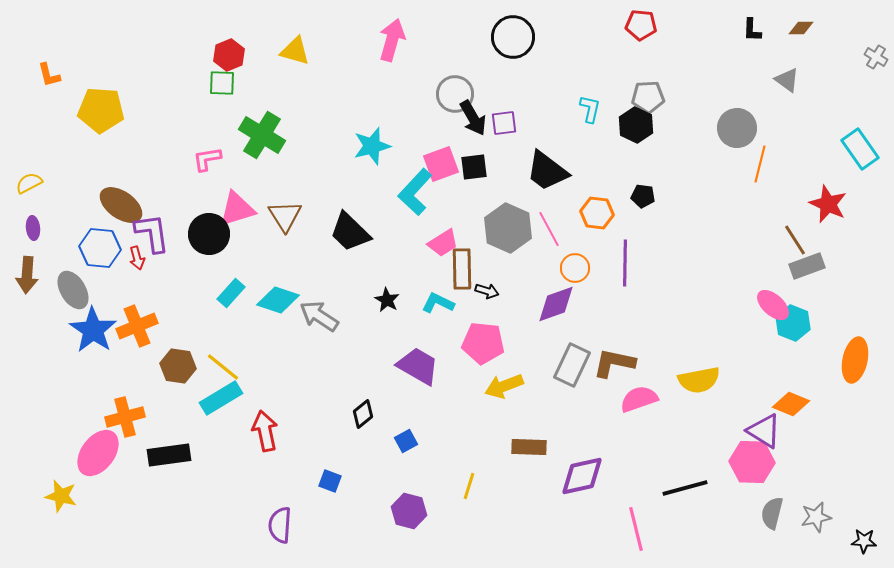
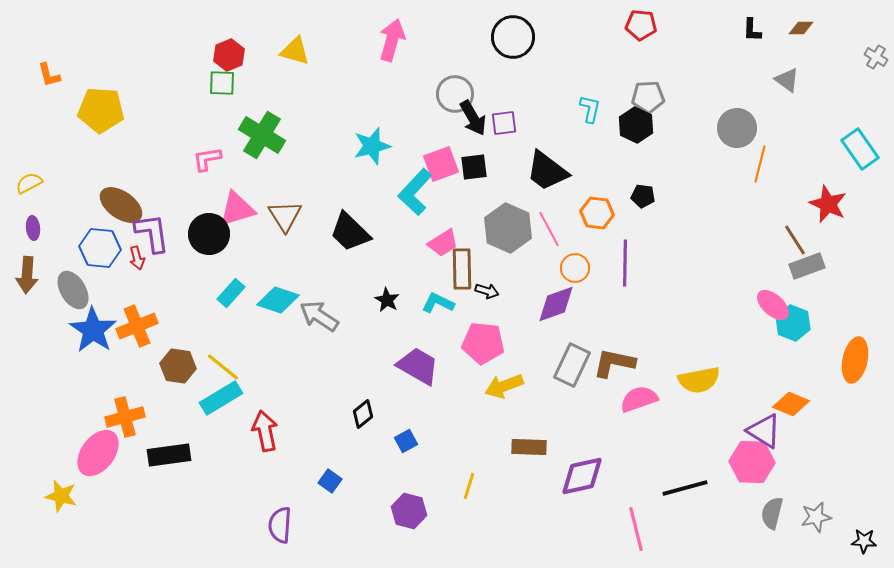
blue square at (330, 481): rotated 15 degrees clockwise
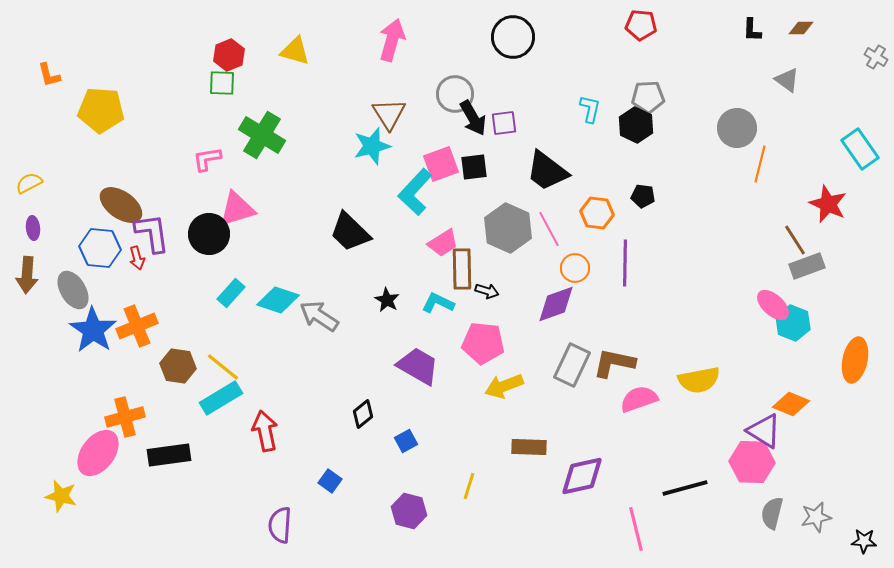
brown triangle at (285, 216): moved 104 px right, 102 px up
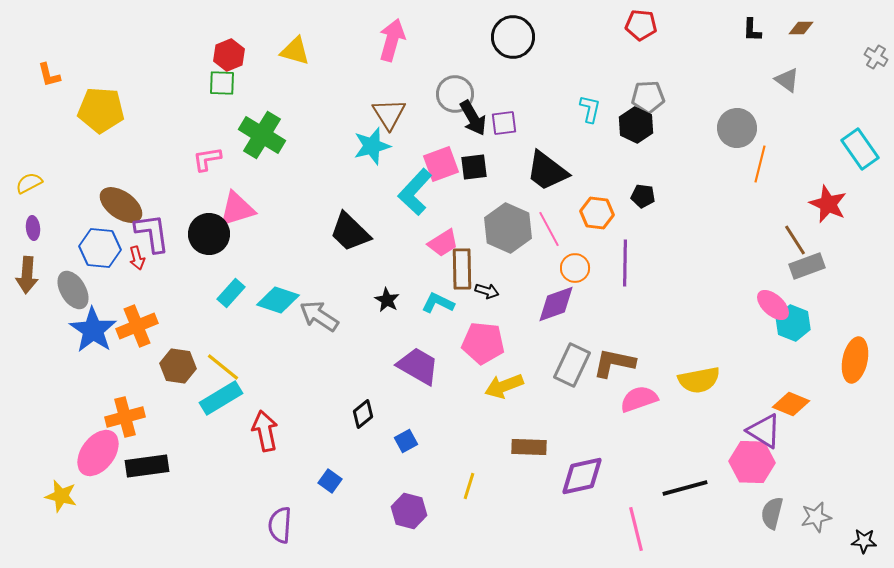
black rectangle at (169, 455): moved 22 px left, 11 px down
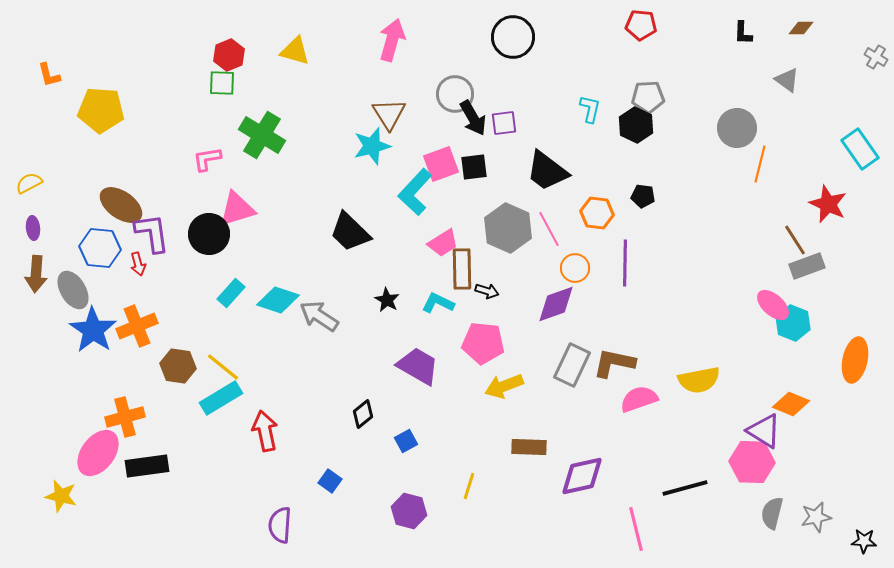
black L-shape at (752, 30): moved 9 px left, 3 px down
red arrow at (137, 258): moved 1 px right, 6 px down
brown arrow at (27, 275): moved 9 px right, 1 px up
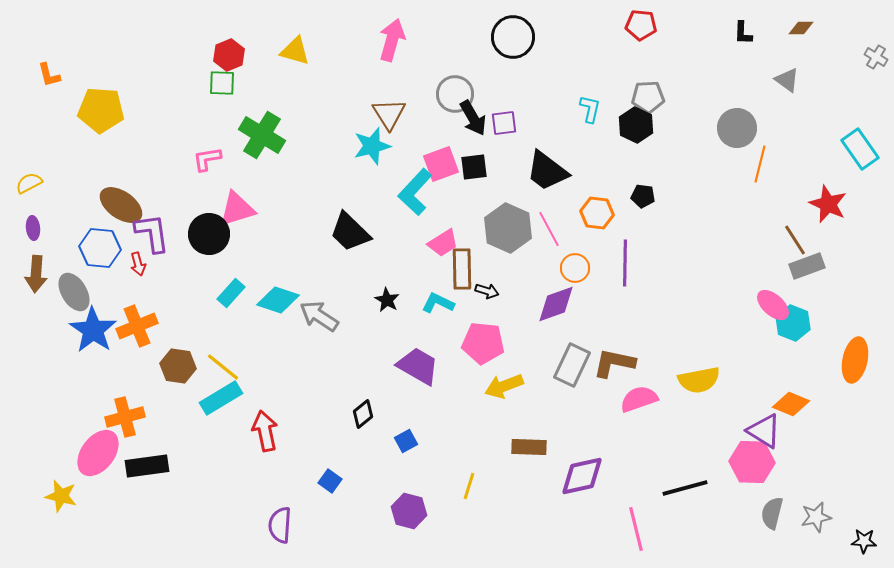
gray ellipse at (73, 290): moved 1 px right, 2 px down
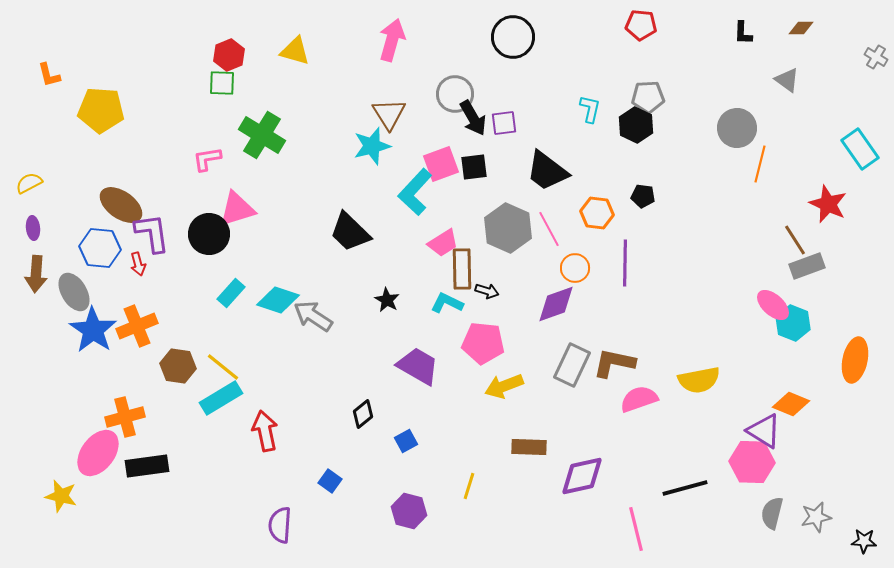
cyan L-shape at (438, 303): moved 9 px right
gray arrow at (319, 316): moved 6 px left
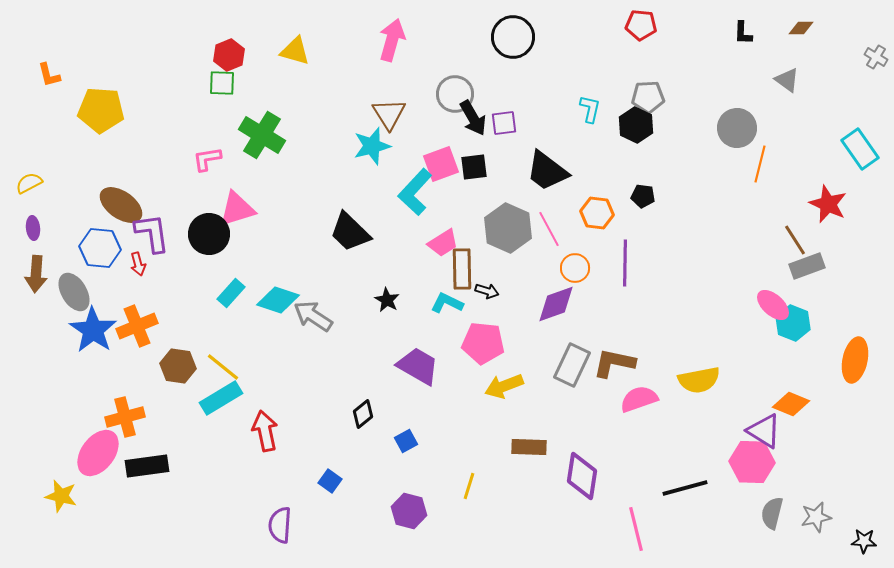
purple diamond at (582, 476): rotated 69 degrees counterclockwise
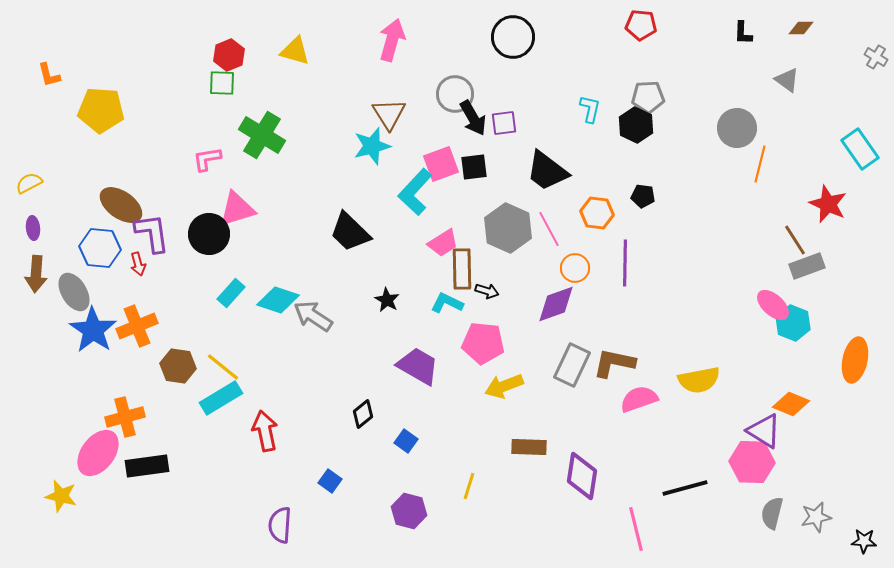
blue square at (406, 441): rotated 25 degrees counterclockwise
